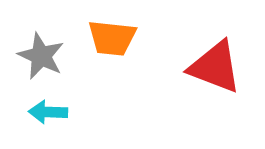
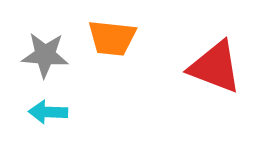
gray star: moved 4 px right, 1 px up; rotated 21 degrees counterclockwise
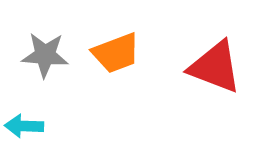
orange trapezoid: moved 4 px right, 15 px down; rotated 27 degrees counterclockwise
cyan arrow: moved 24 px left, 14 px down
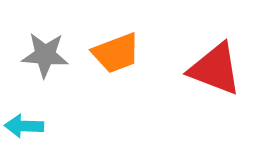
red triangle: moved 2 px down
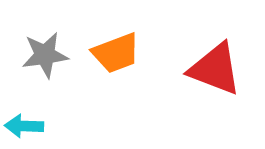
gray star: rotated 12 degrees counterclockwise
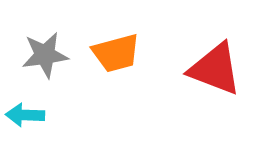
orange trapezoid: rotated 6 degrees clockwise
cyan arrow: moved 1 px right, 11 px up
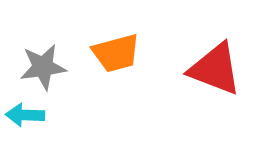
gray star: moved 2 px left, 12 px down
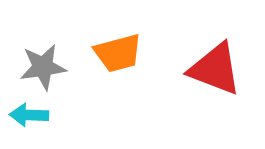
orange trapezoid: moved 2 px right
cyan arrow: moved 4 px right
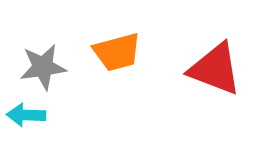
orange trapezoid: moved 1 px left, 1 px up
cyan arrow: moved 3 px left
